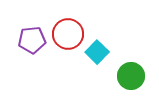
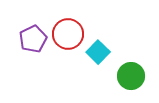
purple pentagon: moved 1 px right, 1 px up; rotated 20 degrees counterclockwise
cyan square: moved 1 px right
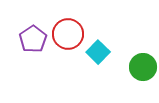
purple pentagon: rotated 8 degrees counterclockwise
green circle: moved 12 px right, 9 px up
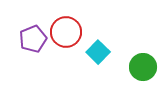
red circle: moved 2 px left, 2 px up
purple pentagon: rotated 12 degrees clockwise
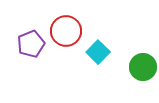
red circle: moved 1 px up
purple pentagon: moved 2 px left, 5 px down
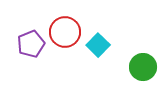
red circle: moved 1 px left, 1 px down
cyan square: moved 7 px up
